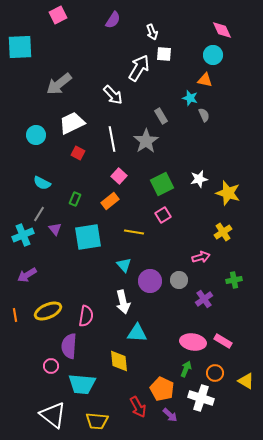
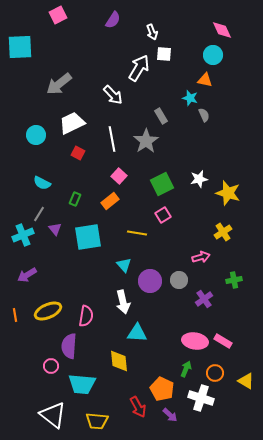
yellow line at (134, 232): moved 3 px right, 1 px down
pink ellipse at (193, 342): moved 2 px right, 1 px up
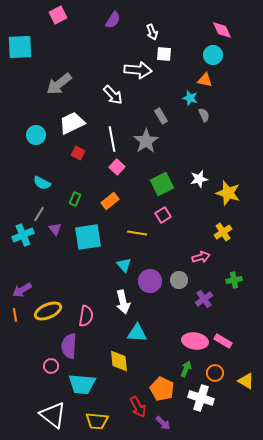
white arrow at (139, 68): moved 1 px left, 2 px down; rotated 64 degrees clockwise
pink square at (119, 176): moved 2 px left, 9 px up
purple arrow at (27, 275): moved 5 px left, 15 px down
purple arrow at (170, 415): moved 7 px left, 8 px down
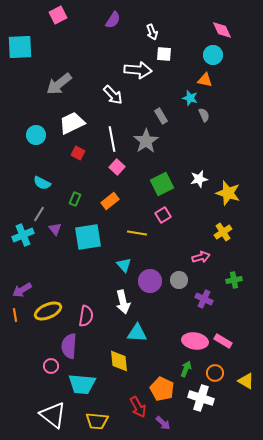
purple cross at (204, 299): rotated 30 degrees counterclockwise
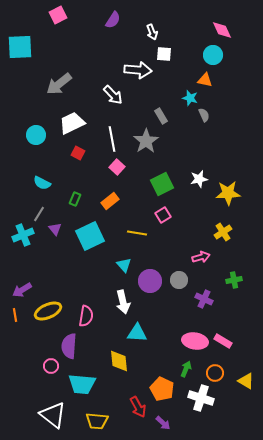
yellow star at (228, 193): rotated 20 degrees counterclockwise
cyan square at (88, 237): moved 2 px right, 1 px up; rotated 16 degrees counterclockwise
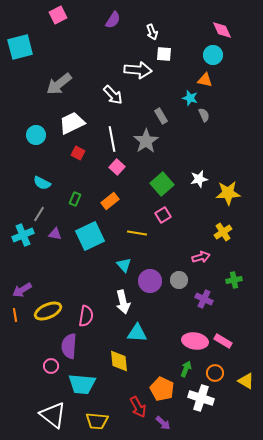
cyan square at (20, 47): rotated 12 degrees counterclockwise
green square at (162, 184): rotated 15 degrees counterclockwise
purple triangle at (55, 229): moved 5 px down; rotated 40 degrees counterclockwise
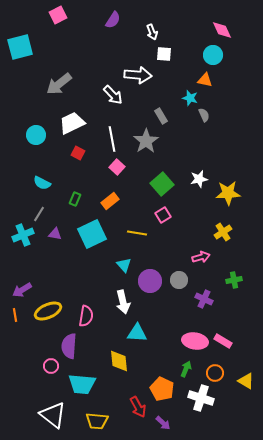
white arrow at (138, 70): moved 5 px down
cyan square at (90, 236): moved 2 px right, 2 px up
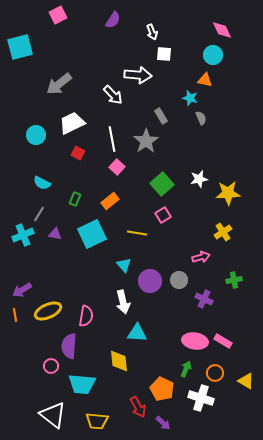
gray semicircle at (204, 115): moved 3 px left, 3 px down
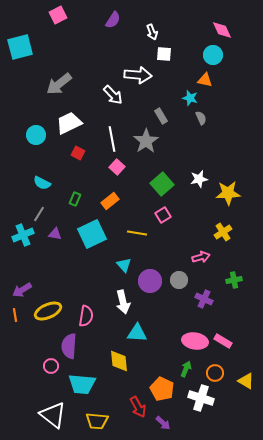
white trapezoid at (72, 123): moved 3 px left
